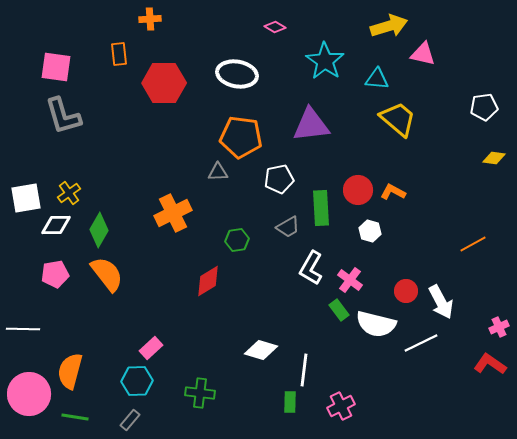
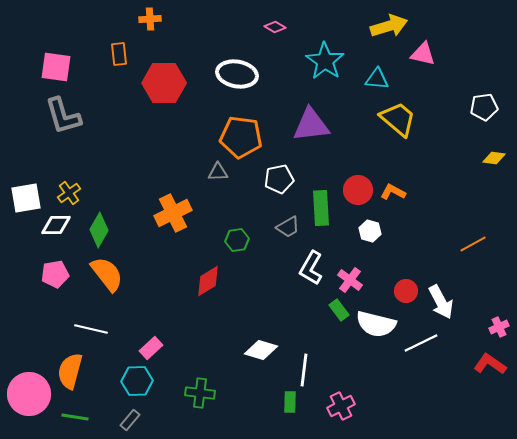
white line at (23, 329): moved 68 px right; rotated 12 degrees clockwise
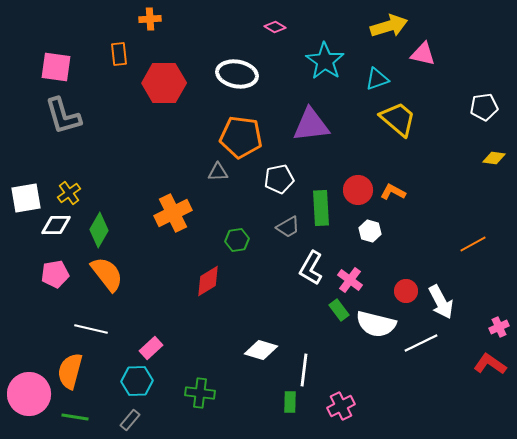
cyan triangle at (377, 79): rotated 25 degrees counterclockwise
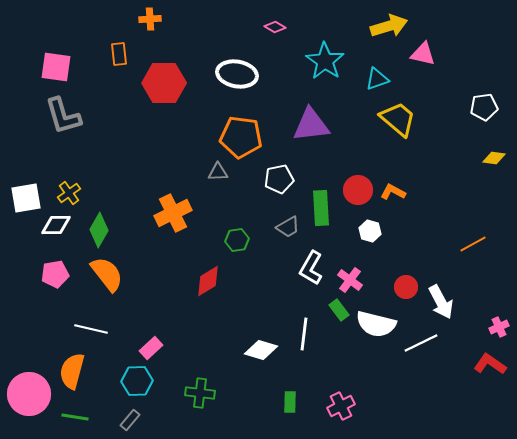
red circle at (406, 291): moved 4 px up
white line at (304, 370): moved 36 px up
orange semicircle at (70, 371): moved 2 px right
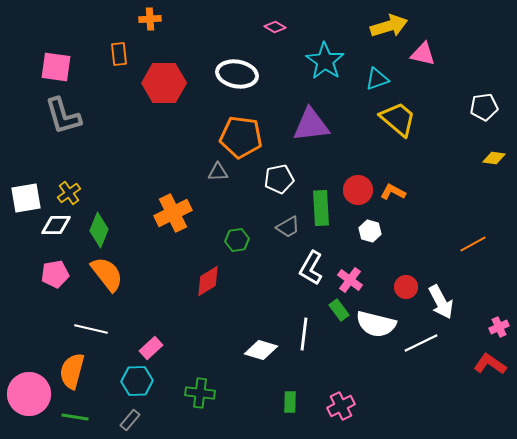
green diamond at (99, 230): rotated 8 degrees counterclockwise
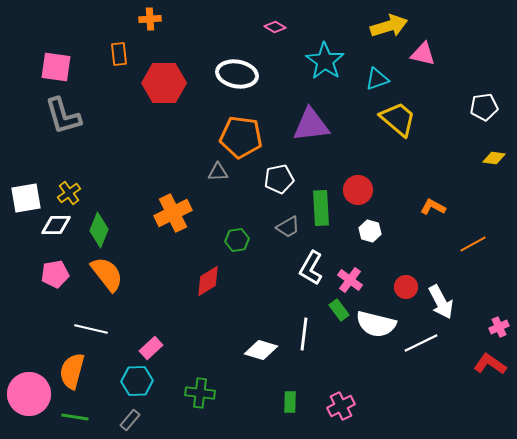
orange L-shape at (393, 192): moved 40 px right, 15 px down
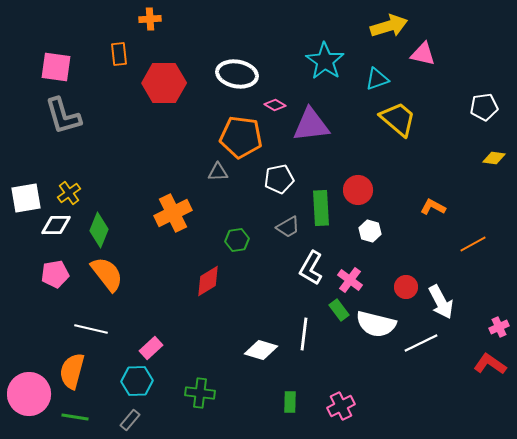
pink diamond at (275, 27): moved 78 px down
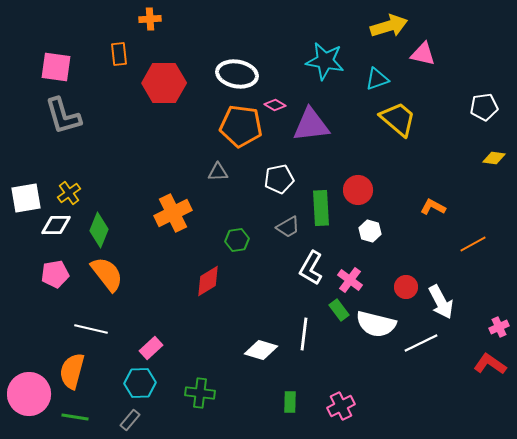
cyan star at (325, 61): rotated 24 degrees counterclockwise
orange pentagon at (241, 137): moved 11 px up
cyan hexagon at (137, 381): moved 3 px right, 2 px down
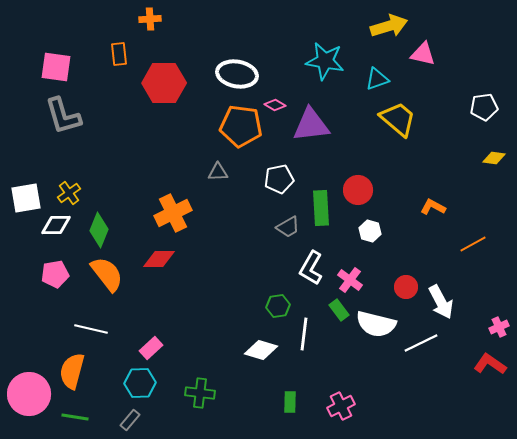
green hexagon at (237, 240): moved 41 px right, 66 px down
red diamond at (208, 281): moved 49 px left, 22 px up; rotated 32 degrees clockwise
